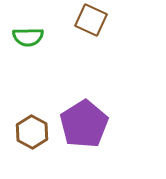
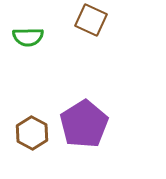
brown hexagon: moved 1 px down
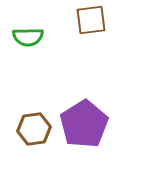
brown square: rotated 32 degrees counterclockwise
brown hexagon: moved 2 px right, 4 px up; rotated 24 degrees clockwise
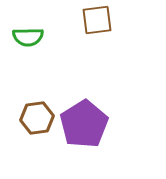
brown square: moved 6 px right
brown hexagon: moved 3 px right, 11 px up
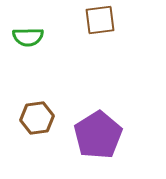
brown square: moved 3 px right
purple pentagon: moved 14 px right, 11 px down
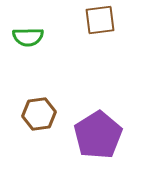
brown hexagon: moved 2 px right, 4 px up
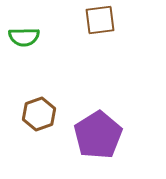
green semicircle: moved 4 px left
brown hexagon: rotated 12 degrees counterclockwise
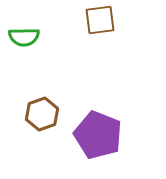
brown hexagon: moved 3 px right
purple pentagon: rotated 18 degrees counterclockwise
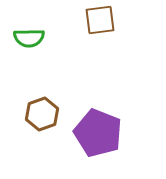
green semicircle: moved 5 px right, 1 px down
purple pentagon: moved 2 px up
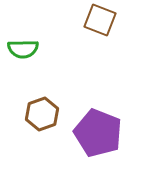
brown square: rotated 28 degrees clockwise
green semicircle: moved 6 px left, 11 px down
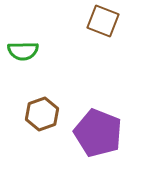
brown square: moved 3 px right, 1 px down
green semicircle: moved 2 px down
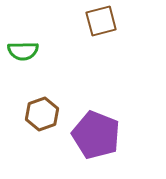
brown square: moved 2 px left; rotated 36 degrees counterclockwise
purple pentagon: moved 2 px left, 2 px down
